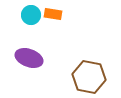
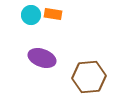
purple ellipse: moved 13 px right
brown hexagon: rotated 16 degrees counterclockwise
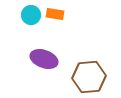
orange rectangle: moved 2 px right
purple ellipse: moved 2 px right, 1 px down
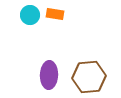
cyan circle: moved 1 px left
purple ellipse: moved 5 px right, 16 px down; rotated 72 degrees clockwise
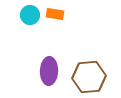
purple ellipse: moved 4 px up
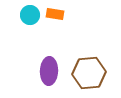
brown hexagon: moved 4 px up
